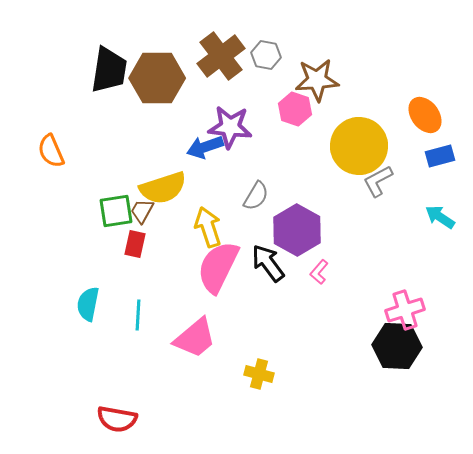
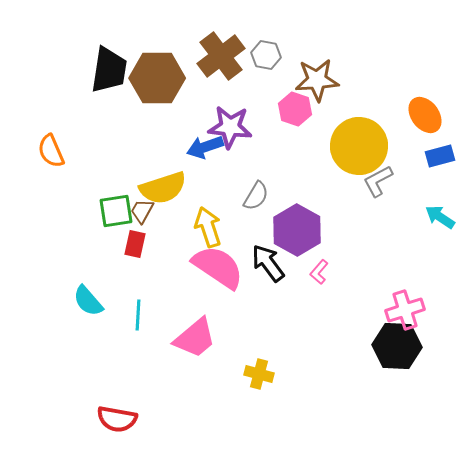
pink semicircle: rotated 98 degrees clockwise
cyan semicircle: moved 3 px up; rotated 52 degrees counterclockwise
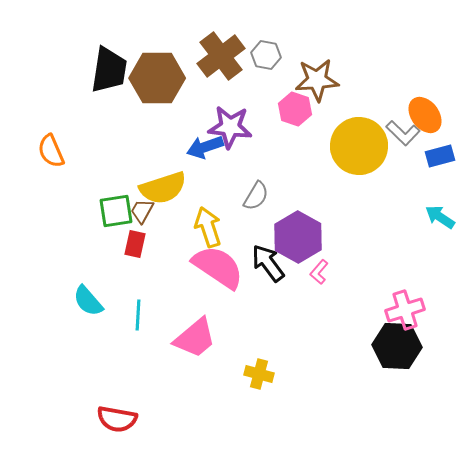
gray L-shape: moved 25 px right, 48 px up; rotated 108 degrees counterclockwise
purple hexagon: moved 1 px right, 7 px down
